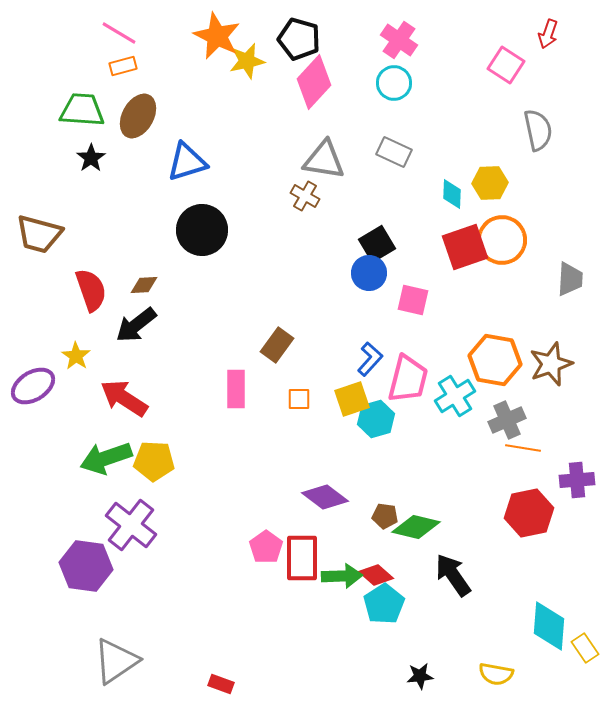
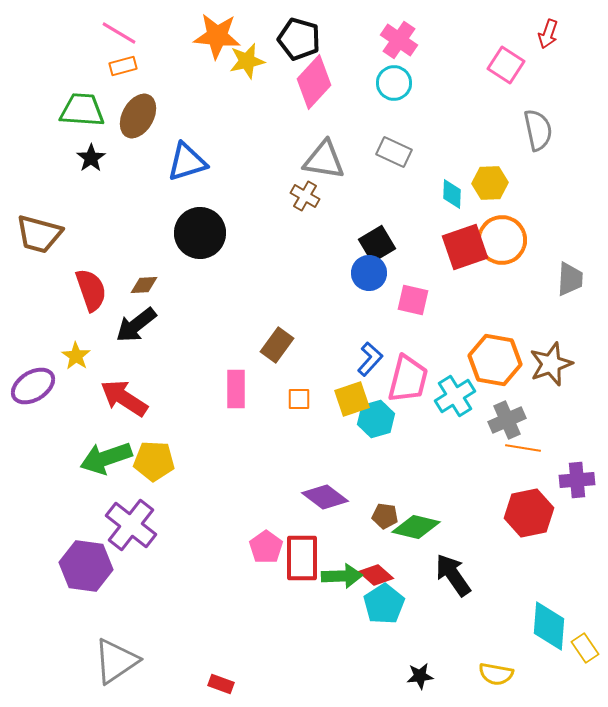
orange star at (217, 36): rotated 21 degrees counterclockwise
black circle at (202, 230): moved 2 px left, 3 px down
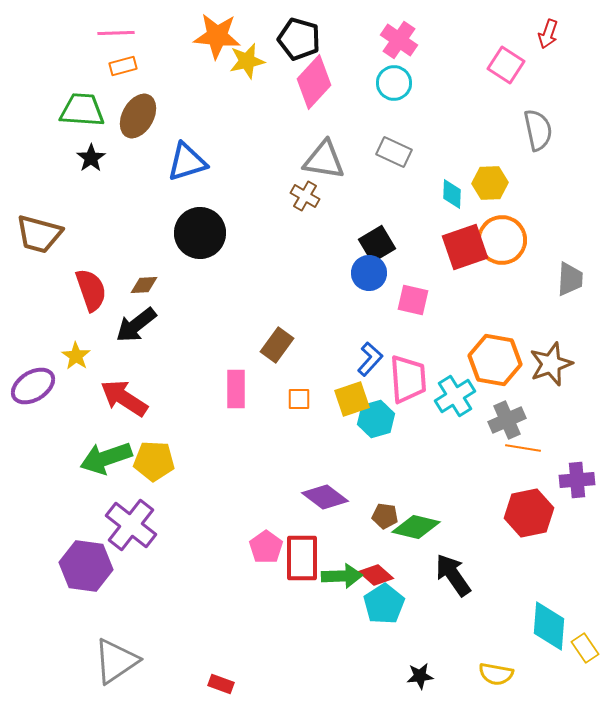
pink line at (119, 33): moved 3 px left; rotated 33 degrees counterclockwise
pink trapezoid at (408, 379): rotated 18 degrees counterclockwise
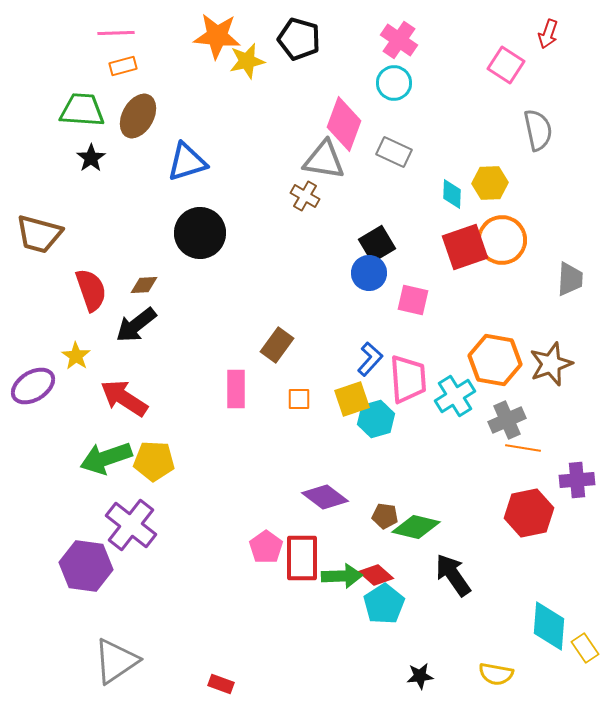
pink diamond at (314, 82): moved 30 px right, 42 px down; rotated 22 degrees counterclockwise
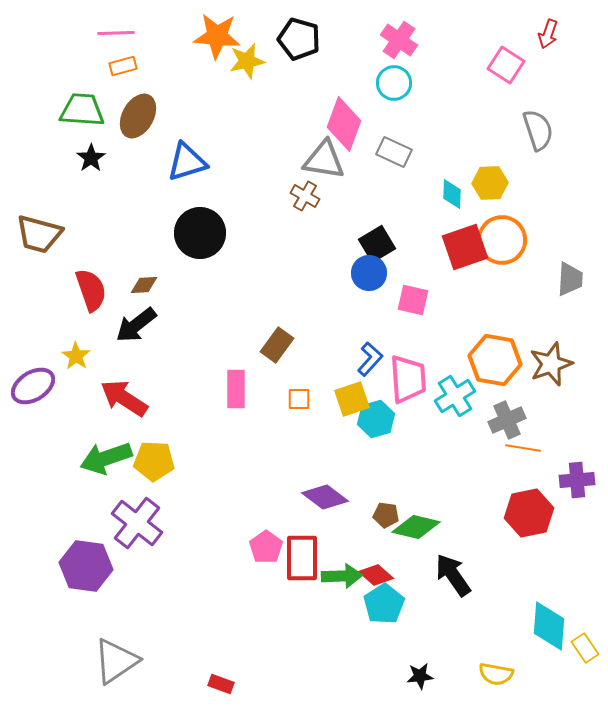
gray semicircle at (538, 130): rotated 6 degrees counterclockwise
brown pentagon at (385, 516): moved 1 px right, 1 px up
purple cross at (131, 525): moved 6 px right, 2 px up
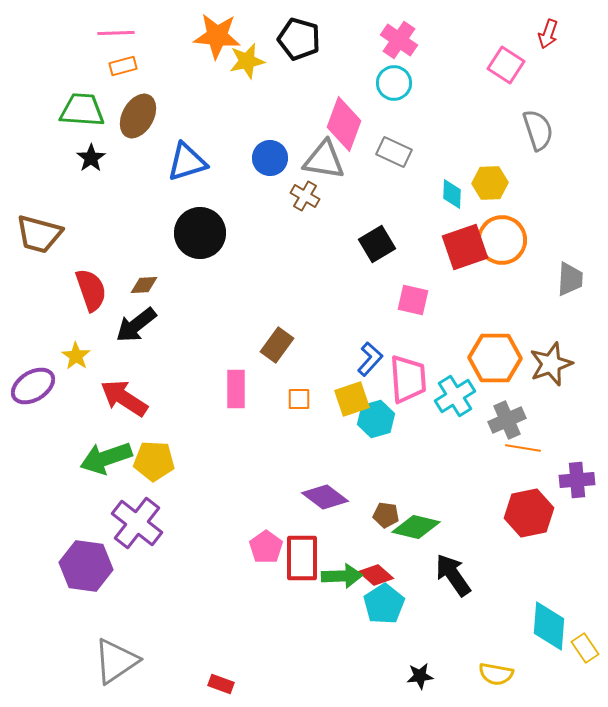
blue circle at (369, 273): moved 99 px left, 115 px up
orange hexagon at (495, 360): moved 2 px up; rotated 9 degrees counterclockwise
